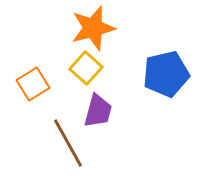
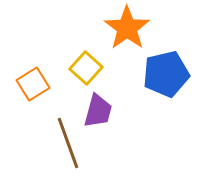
orange star: moved 34 px right; rotated 21 degrees counterclockwise
brown line: rotated 9 degrees clockwise
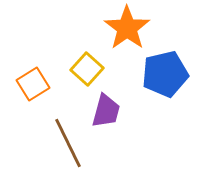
yellow square: moved 1 px right, 1 px down
blue pentagon: moved 1 px left
purple trapezoid: moved 8 px right
brown line: rotated 6 degrees counterclockwise
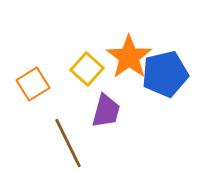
orange star: moved 2 px right, 29 px down
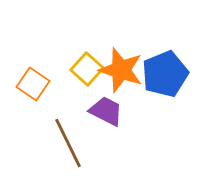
orange star: moved 8 px left, 13 px down; rotated 18 degrees counterclockwise
blue pentagon: rotated 9 degrees counterclockwise
orange square: rotated 24 degrees counterclockwise
purple trapezoid: rotated 78 degrees counterclockwise
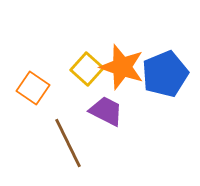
orange star: moved 1 px right, 3 px up
orange square: moved 4 px down
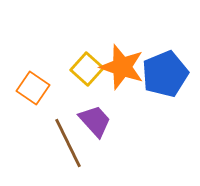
purple trapezoid: moved 11 px left, 10 px down; rotated 21 degrees clockwise
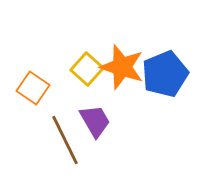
purple trapezoid: rotated 12 degrees clockwise
brown line: moved 3 px left, 3 px up
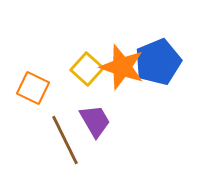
blue pentagon: moved 7 px left, 12 px up
orange square: rotated 8 degrees counterclockwise
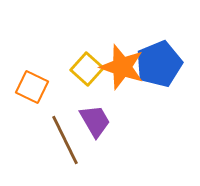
blue pentagon: moved 1 px right, 2 px down
orange square: moved 1 px left, 1 px up
